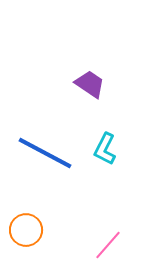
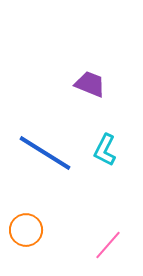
purple trapezoid: rotated 12 degrees counterclockwise
cyan L-shape: moved 1 px down
blue line: rotated 4 degrees clockwise
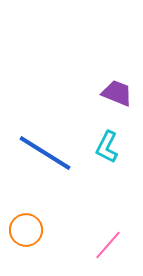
purple trapezoid: moved 27 px right, 9 px down
cyan L-shape: moved 2 px right, 3 px up
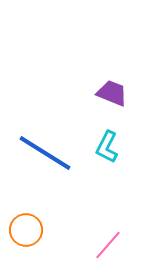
purple trapezoid: moved 5 px left
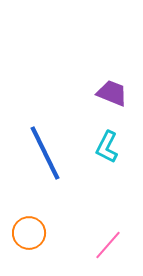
blue line: rotated 32 degrees clockwise
orange circle: moved 3 px right, 3 px down
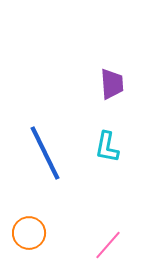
purple trapezoid: moved 9 px up; rotated 64 degrees clockwise
cyan L-shape: rotated 16 degrees counterclockwise
